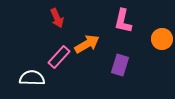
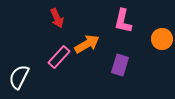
white semicircle: moved 13 px left, 1 px up; rotated 65 degrees counterclockwise
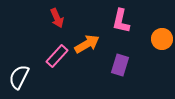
pink L-shape: moved 2 px left
pink rectangle: moved 2 px left, 1 px up
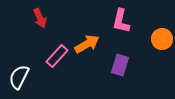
red arrow: moved 17 px left
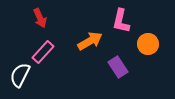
orange circle: moved 14 px left, 5 px down
orange arrow: moved 3 px right, 3 px up
pink rectangle: moved 14 px left, 4 px up
purple rectangle: moved 2 px left, 2 px down; rotated 50 degrees counterclockwise
white semicircle: moved 1 px right, 2 px up
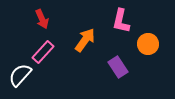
red arrow: moved 2 px right, 1 px down
orange arrow: moved 5 px left, 1 px up; rotated 25 degrees counterclockwise
white semicircle: rotated 15 degrees clockwise
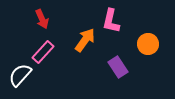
pink L-shape: moved 10 px left
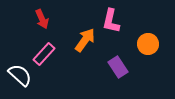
pink rectangle: moved 1 px right, 2 px down
white semicircle: rotated 90 degrees clockwise
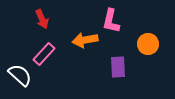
orange arrow: rotated 135 degrees counterclockwise
purple rectangle: rotated 30 degrees clockwise
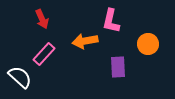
orange arrow: moved 1 px down
white semicircle: moved 2 px down
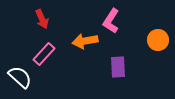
pink L-shape: rotated 20 degrees clockwise
orange circle: moved 10 px right, 4 px up
